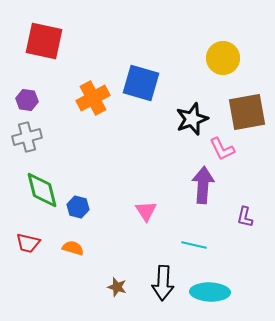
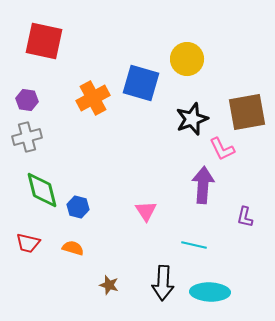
yellow circle: moved 36 px left, 1 px down
brown star: moved 8 px left, 2 px up
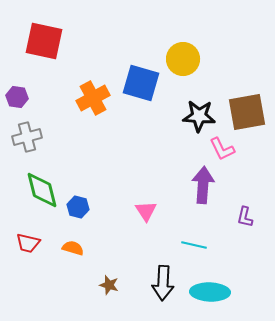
yellow circle: moved 4 px left
purple hexagon: moved 10 px left, 3 px up
black star: moved 7 px right, 3 px up; rotated 24 degrees clockwise
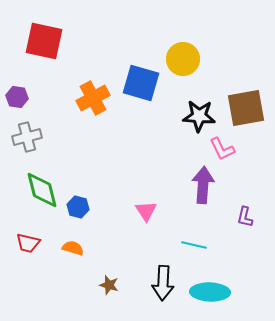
brown square: moved 1 px left, 4 px up
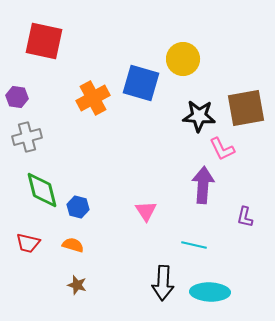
orange semicircle: moved 3 px up
brown star: moved 32 px left
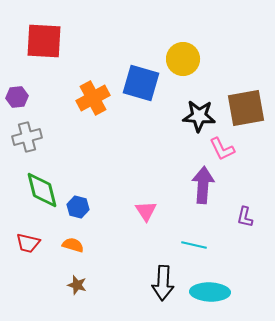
red square: rotated 9 degrees counterclockwise
purple hexagon: rotated 15 degrees counterclockwise
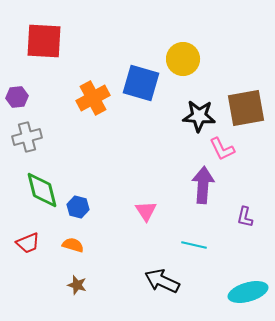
red trapezoid: rotated 35 degrees counterclockwise
black arrow: moved 1 px left, 2 px up; rotated 112 degrees clockwise
cyan ellipse: moved 38 px right; rotated 18 degrees counterclockwise
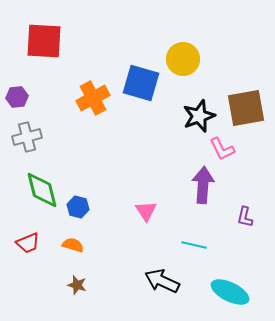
black star: rotated 24 degrees counterclockwise
cyan ellipse: moved 18 px left; rotated 42 degrees clockwise
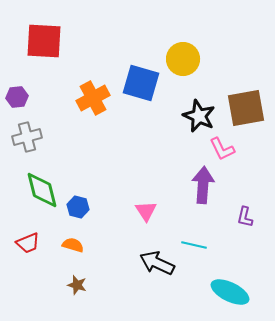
black star: rotated 28 degrees counterclockwise
black arrow: moved 5 px left, 18 px up
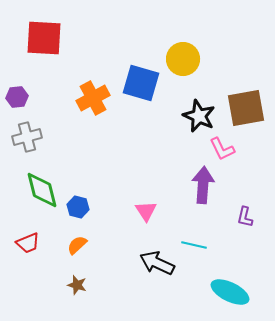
red square: moved 3 px up
orange semicircle: moved 4 px right; rotated 60 degrees counterclockwise
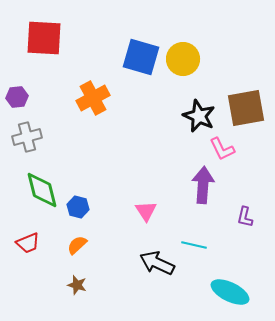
blue square: moved 26 px up
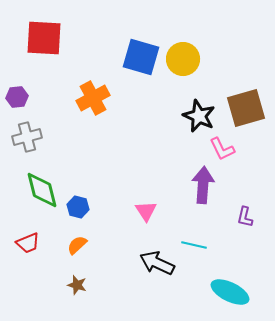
brown square: rotated 6 degrees counterclockwise
